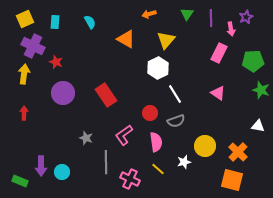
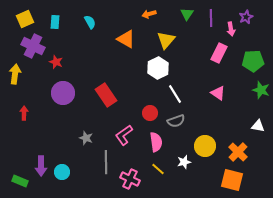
yellow arrow: moved 9 px left
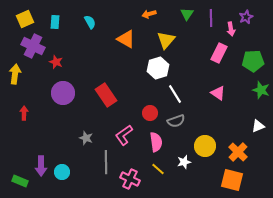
white hexagon: rotated 10 degrees clockwise
white triangle: rotated 32 degrees counterclockwise
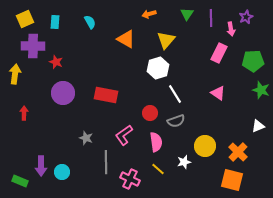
purple cross: rotated 25 degrees counterclockwise
red rectangle: rotated 45 degrees counterclockwise
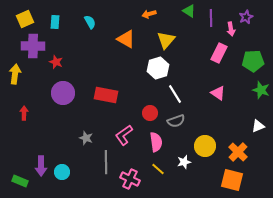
green triangle: moved 2 px right, 3 px up; rotated 32 degrees counterclockwise
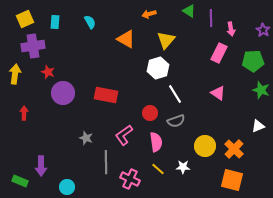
purple star: moved 17 px right, 13 px down; rotated 16 degrees counterclockwise
purple cross: rotated 10 degrees counterclockwise
red star: moved 8 px left, 10 px down
orange cross: moved 4 px left, 3 px up
white star: moved 1 px left, 5 px down; rotated 16 degrees clockwise
cyan circle: moved 5 px right, 15 px down
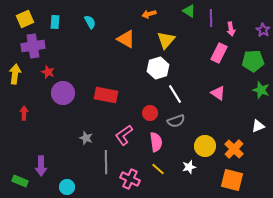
white star: moved 6 px right; rotated 16 degrees counterclockwise
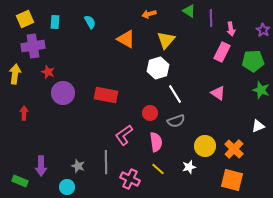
pink rectangle: moved 3 px right, 1 px up
gray star: moved 8 px left, 28 px down
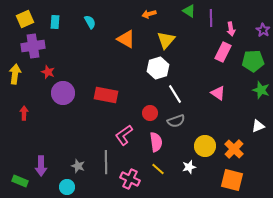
pink rectangle: moved 1 px right
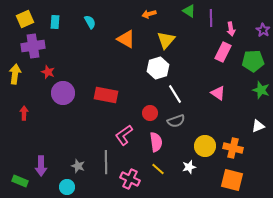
orange cross: moved 1 px left, 1 px up; rotated 30 degrees counterclockwise
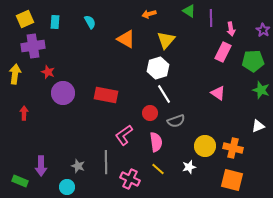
white line: moved 11 px left
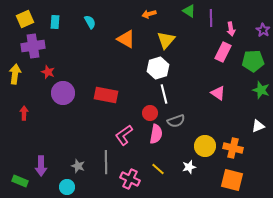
white line: rotated 18 degrees clockwise
pink semicircle: moved 8 px up; rotated 18 degrees clockwise
